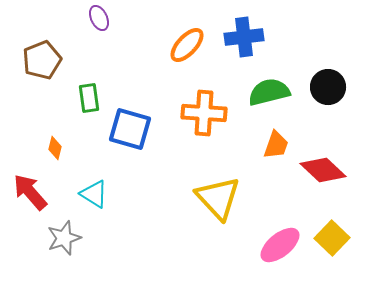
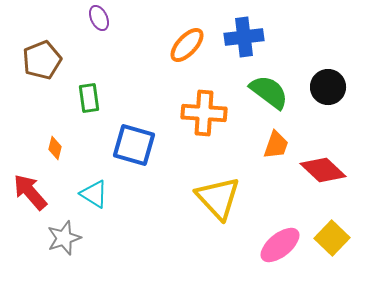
green semicircle: rotated 51 degrees clockwise
blue square: moved 4 px right, 16 px down
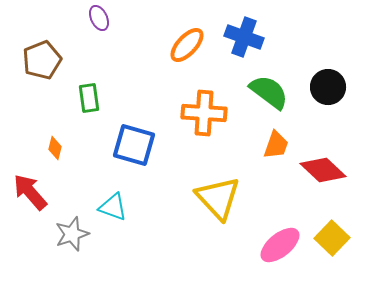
blue cross: rotated 27 degrees clockwise
cyan triangle: moved 19 px right, 13 px down; rotated 12 degrees counterclockwise
gray star: moved 8 px right, 4 px up
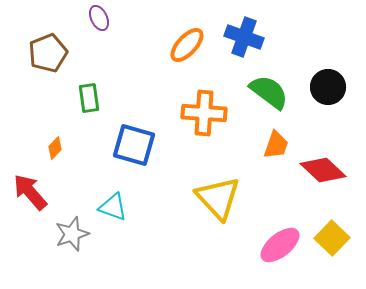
brown pentagon: moved 6 px right, 7 px up
orange diamond: rotated 30 degrees clockwise
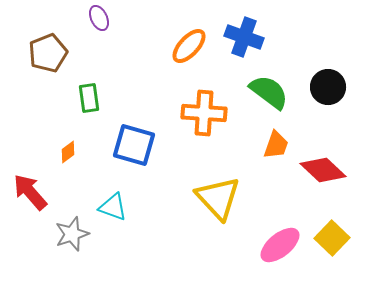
orange ellipse: moved 2 px right, 1 px down
orange diamond: moved 13 px right, 4 px down; rotated 10 degrees clockwise
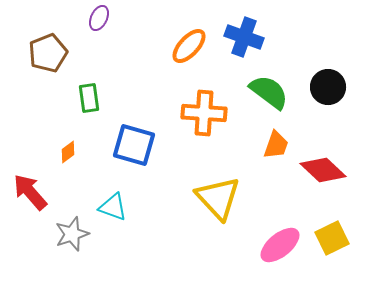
purple ellipse: rotated 50 degrees clockwise
yellow square: rotated 20 degrees clockwise
